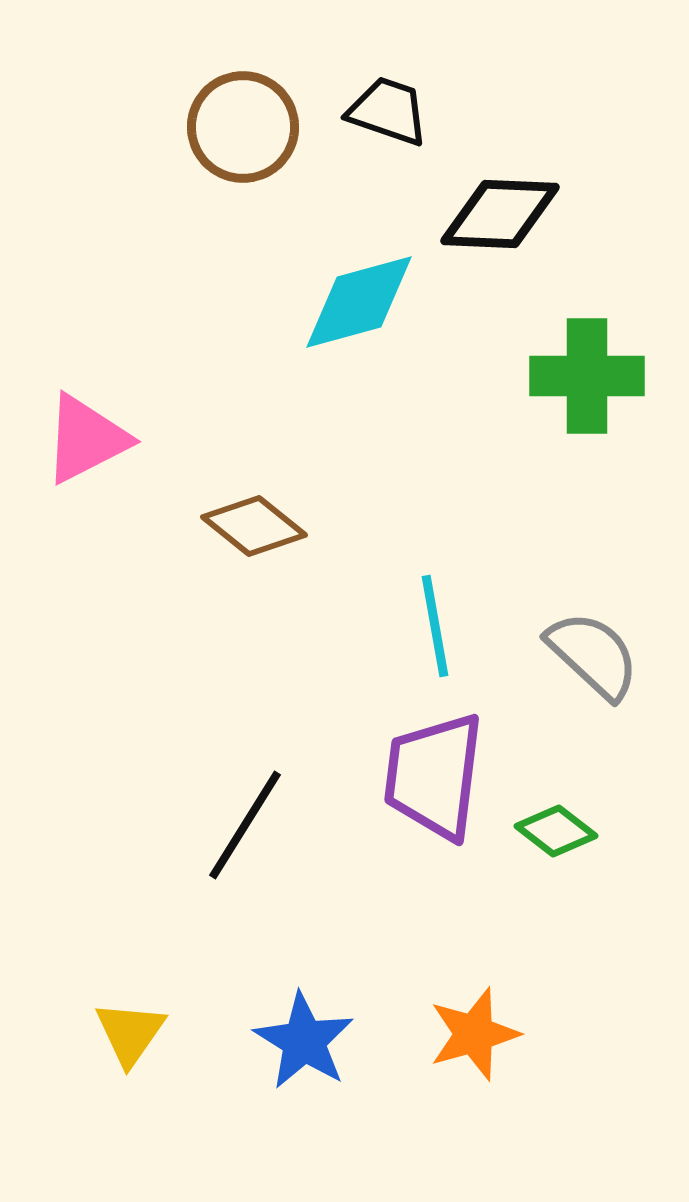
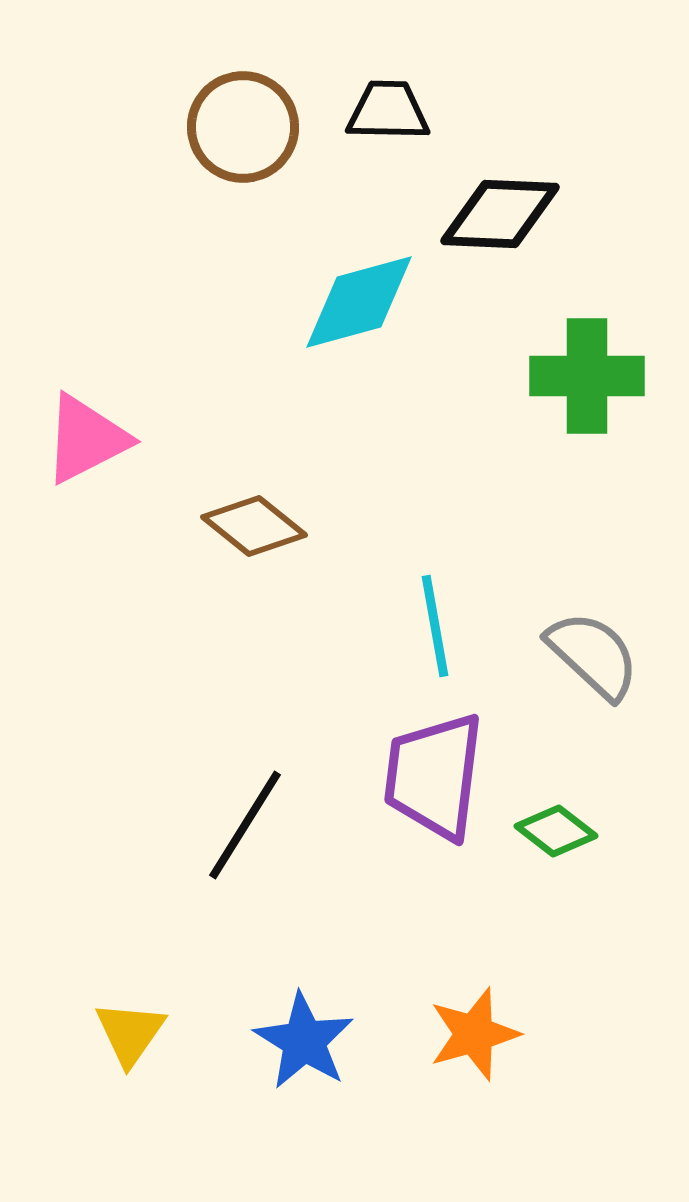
black trapezoid: rotated 18 degrees counterclockwise
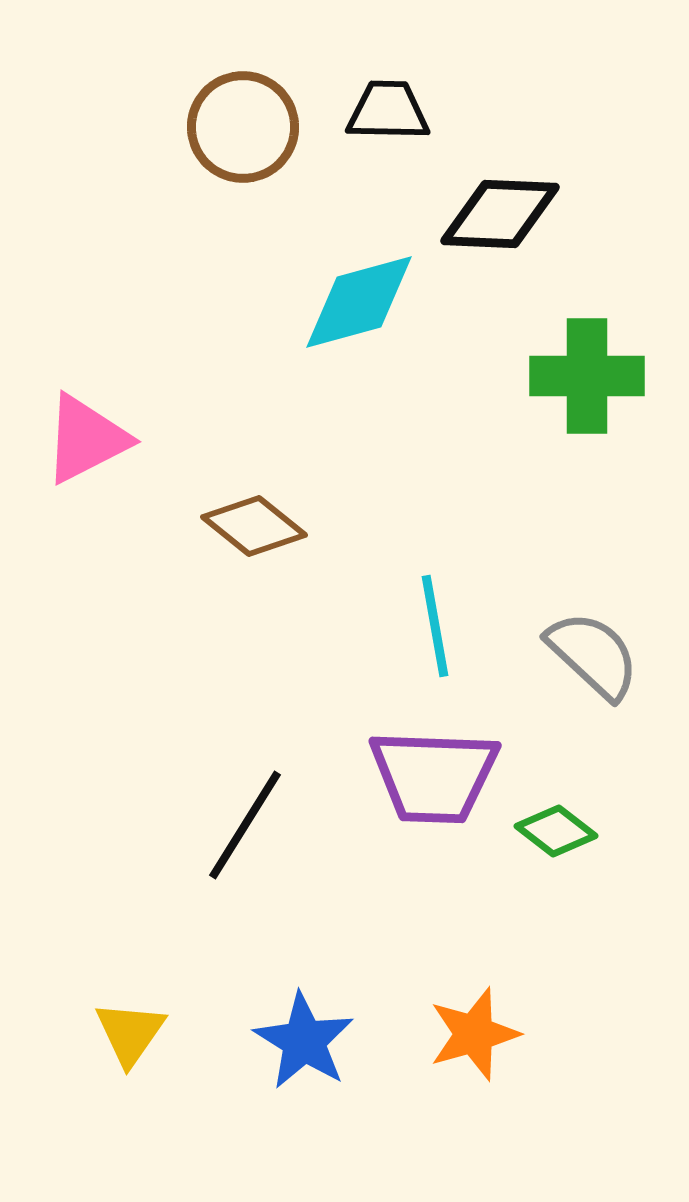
purple trapezoid: rotated 95 degrees counterclockwise
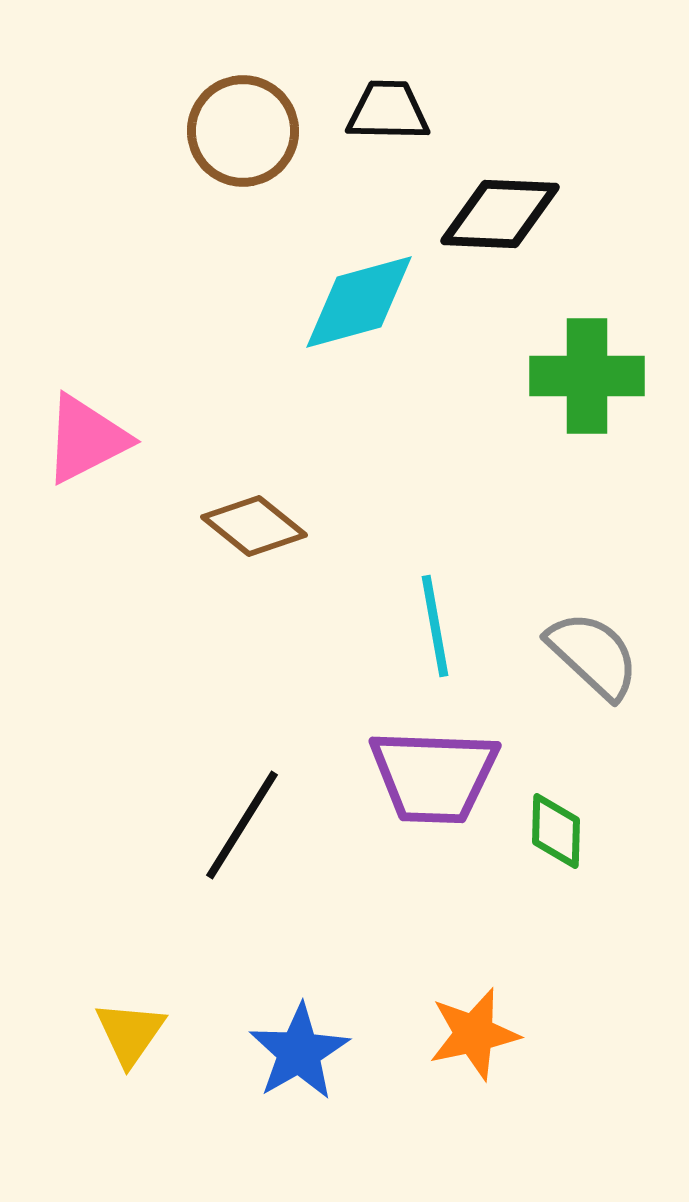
brown circle: moved 4 px down
black line: moved 3 px left
green diamond: rotated 54 degrees clockwise
orange star: rotated 4 degrees clockwise
blue star: moved 5 px left, 11 px down; rotated 10 degrees clockwise
